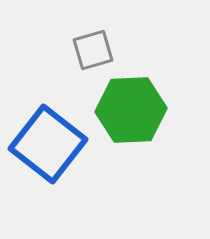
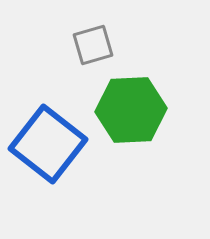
gray square: moved 5 px up
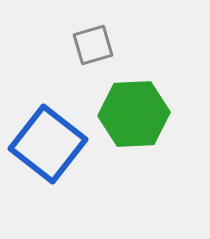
green hexagon: moved 3 px right, 4 px down
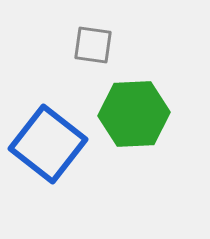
gray square: rotated 24 degrees clockwise
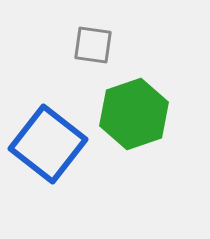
green hexagon: rotated 16 degrees counterclockwise
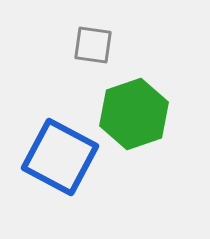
blue square: moved 12 px right, 13 px down; rotated 10 degrees counterclockwise
